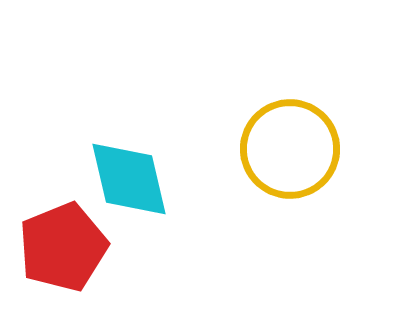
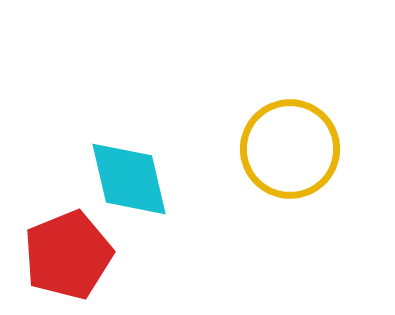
red pentagon: moved 5 px right, 8 px down
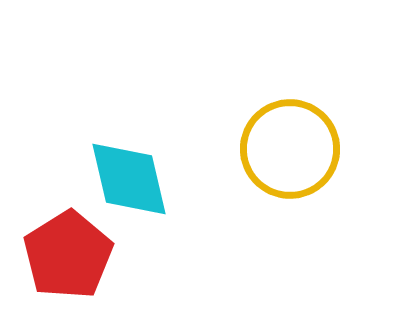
red pentagon: rotated 10 degrees counterclockwise
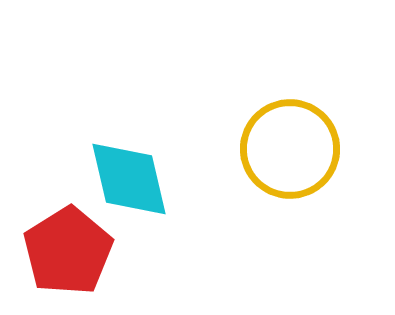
red pentagon: moved 4 px up
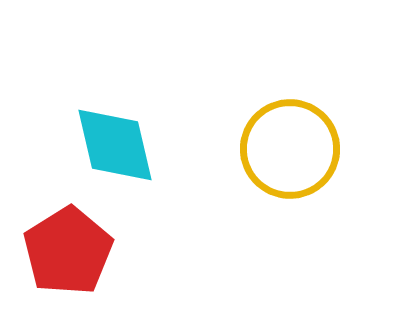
cyan diamond: moved 14 px left, 34 px up
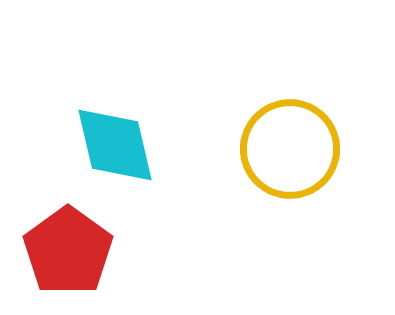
red pentagon: rotated 4 degrees counterclockwise
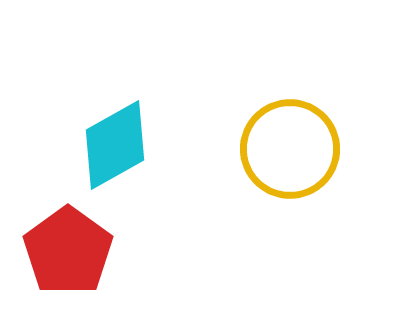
cyan diamond: rotated 74 degrees clockwise
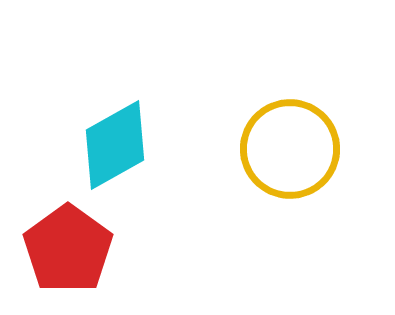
red pentagon: moved 2 px up
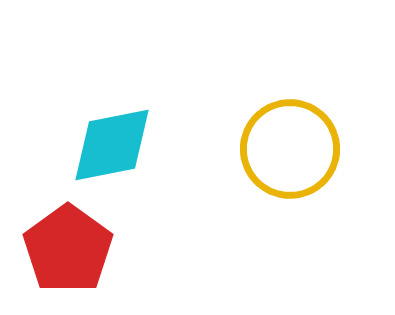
cyan diamond: moved 3 px left; rotated 18 degrees clockwise
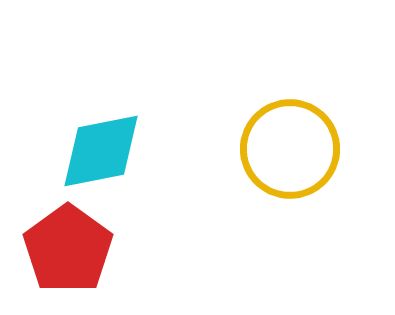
cyan diamond: moved 11 px left, 6 px down
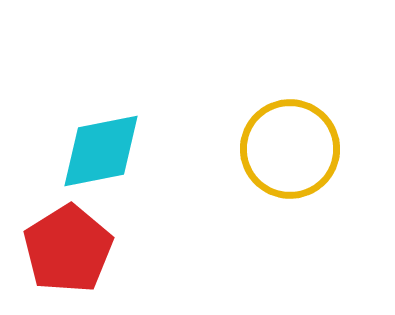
red pentagon: rotated 4 degrees clockwise
